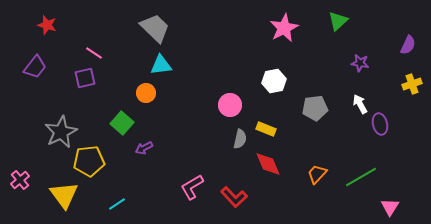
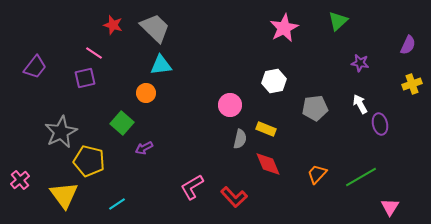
red star: moved 66 px right
yellow pentagon: rotated 20 degrees clockwise
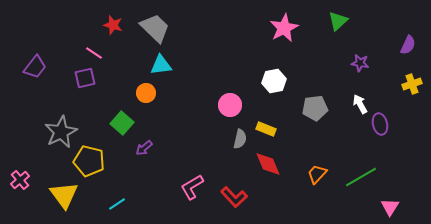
purple arrow: rotated 12 degrees counterclockwise
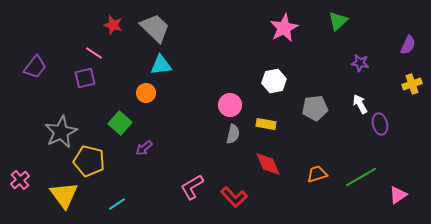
green square: moved 2 px left
yellow rectangle: moved 5 px up; rotated 12 degrees counterclockwise
gray semicircle: moved 7 px left, 5 px up
orange trapezoid: rotated 30 degrees clockwise
pink triangle: moved 8 px right, 12 px up; rotated 24 degrees clockwise
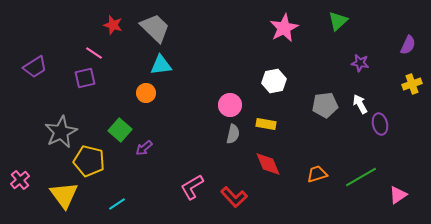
purple trapezoid: rotated 20 degrees clockwise
gray pentagon: moved 10 px right, 3 px up
green square: moved 7 px down
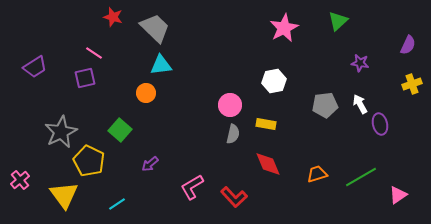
red star: moved 8 px up
purple arrow: moved 6 px right, 16 px down
yellow pentagon: rotated 12 degrees clockwise
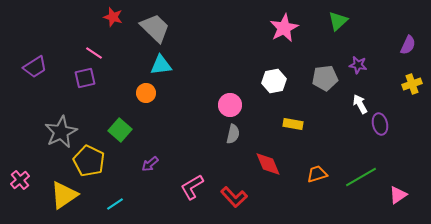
purple star: moved 2 px left, 2 px down
gray pentagon: moved 27 px up
yellow rectangle: moved 27 px right
yellow triangle: rotated 32 degrees clockwise
cyan line: moved 2 px left
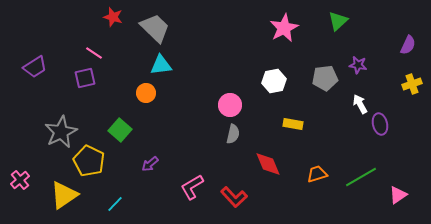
cyan line: rotated 12 degrees counterclockwise
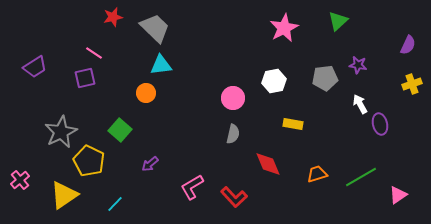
red star: rotated 30 degrees counterclockwise
pink circle: moved 3 px right, 7 px up
